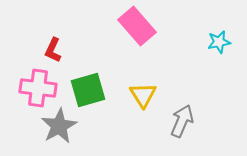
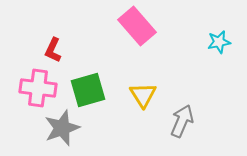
gray star: moved 3 px right, 2 px down; rotated 9 degrees clockwise
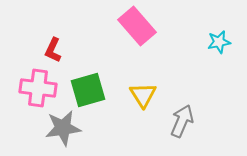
gray star: moved 1 px right; rotated 12 degrees clockwise
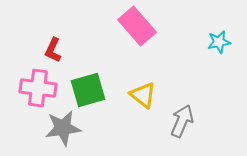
yellow triangle: rotated 20 degrees counterclockwise
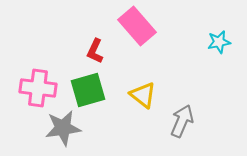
red L-shape: moved 42 px right, 1 px down
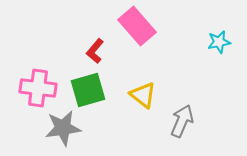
red L-shape: rotated 15 degrees clockwise
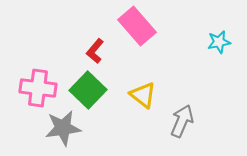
green square: rotated 30 degrees counterclockwise
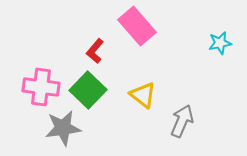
cyan star: moved 1 px right, 1 px down
pink cross: moved 3 px right, 1 px up
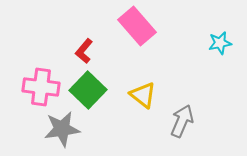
red L-shape: moved 11 px left
gray star: moved 1 px left, 1 px down
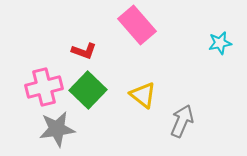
pink rectangle: moved 1 px up
red L-shape: rotated 110 degrees counterclockwise
pink cross: moved 3 px right; rotated 21 degrees counterclockwise
gray star: moved 5 px left
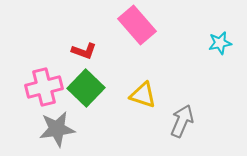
green square: moved 2 px left, 2 px up
yellow triangle: rotated 20 degrees counterclockwise
